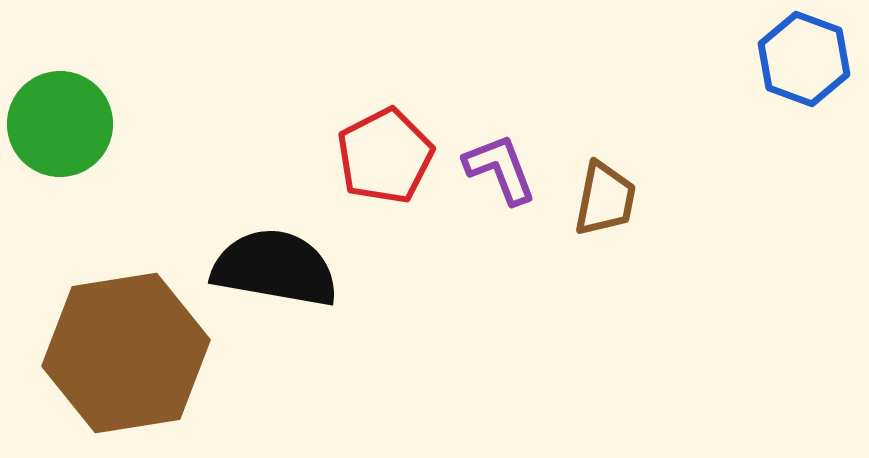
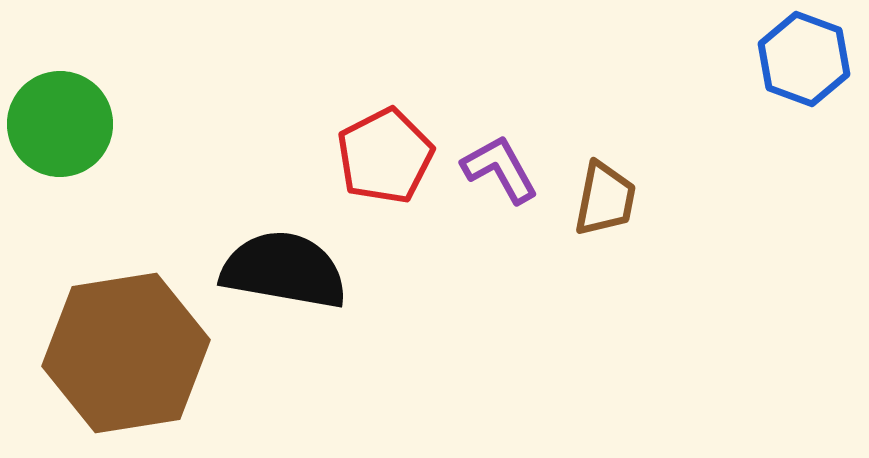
purple L-shape: rotated 8 degrees counterclockwise
black semicircle: moved 9 px right, 2 px down
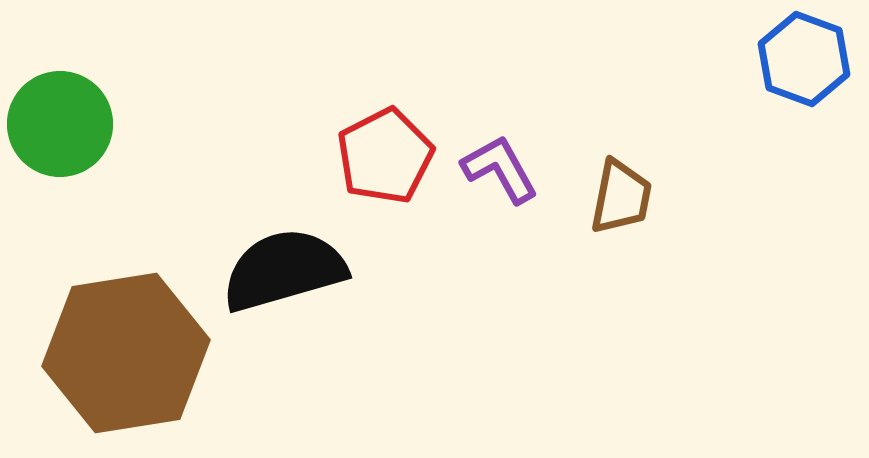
brown trapezoid: moved 16 px right, 2 px up
black semicircle: rotated 26 degrees counterclockwise
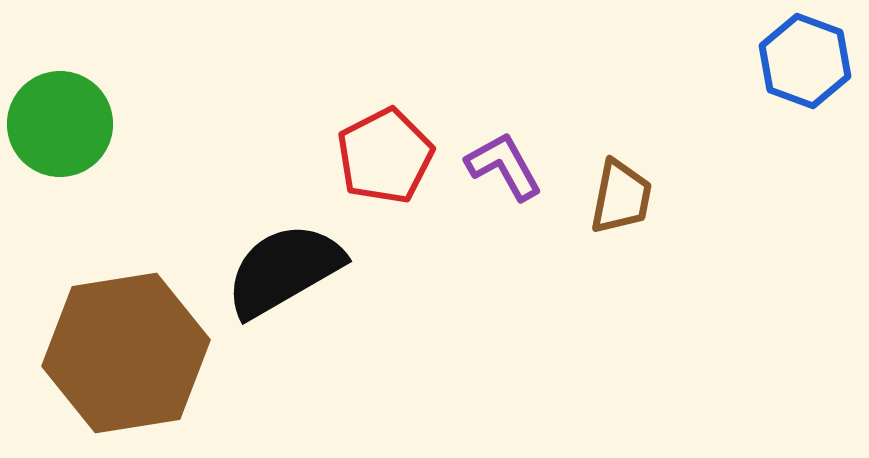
blue hexagon: moved 1 px right, 2 px down
purple L-shape: moved 4 px right, 3 px up
black semicircle: rotated 14 degrees counterclockwise
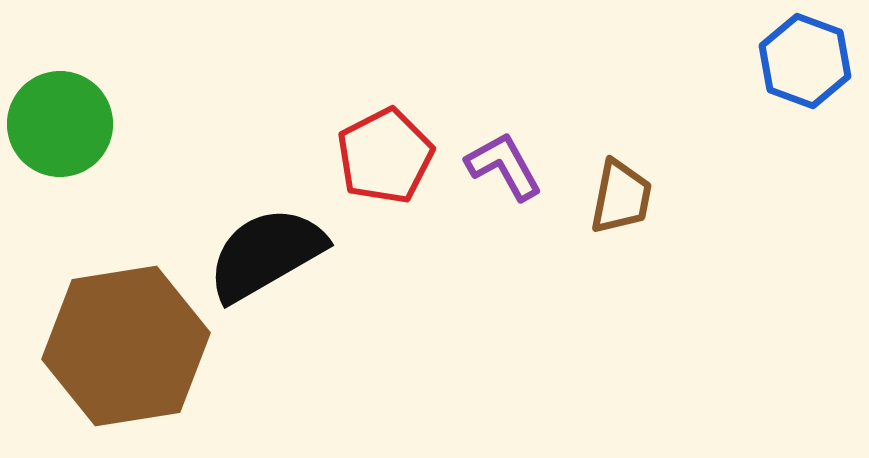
black semicircle: moved 18 px left, 16 px up
brown hexagon: moved 7 px up
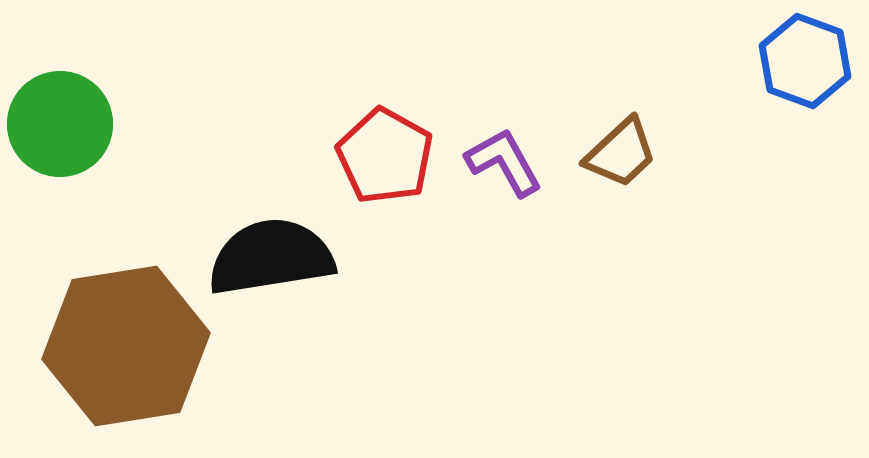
red pentagon: rotated 16 degrees counterclockwise
purple L-shape: moved 4 px up
brown trapezoid: moved 44 px up; rotated 36 degrees clockwise
black semicircle: moved 5 px right, 3 px down; rotated 21 degrees clockwise
